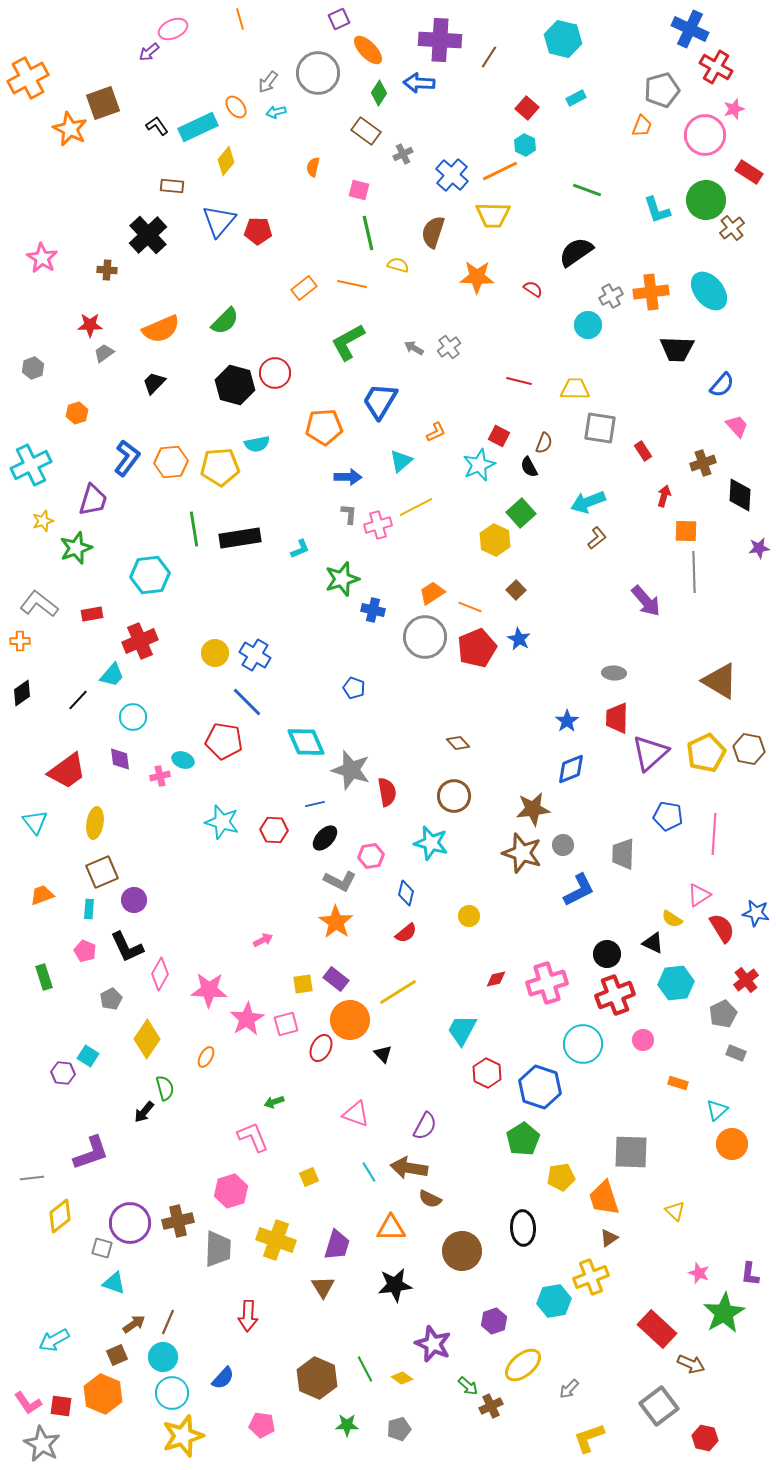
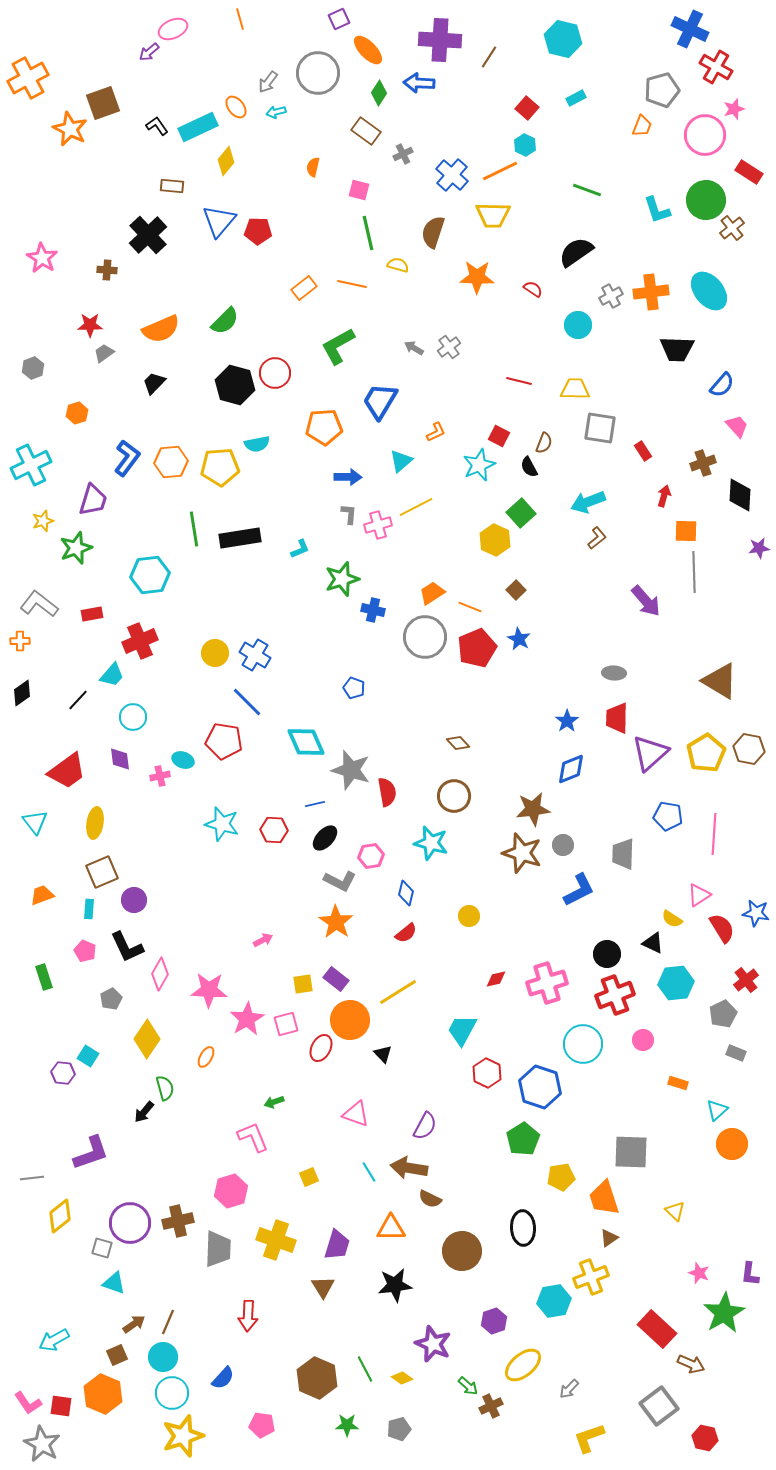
cyan circle at (588, 325): moved 10 px left
green L-shape at (348, 342): moved 10 px left, 4 px down
yellow pentagon at (706, 753): rotated 6 degrees counterclockwise
cyan star at (222, 822): moved 2 px down
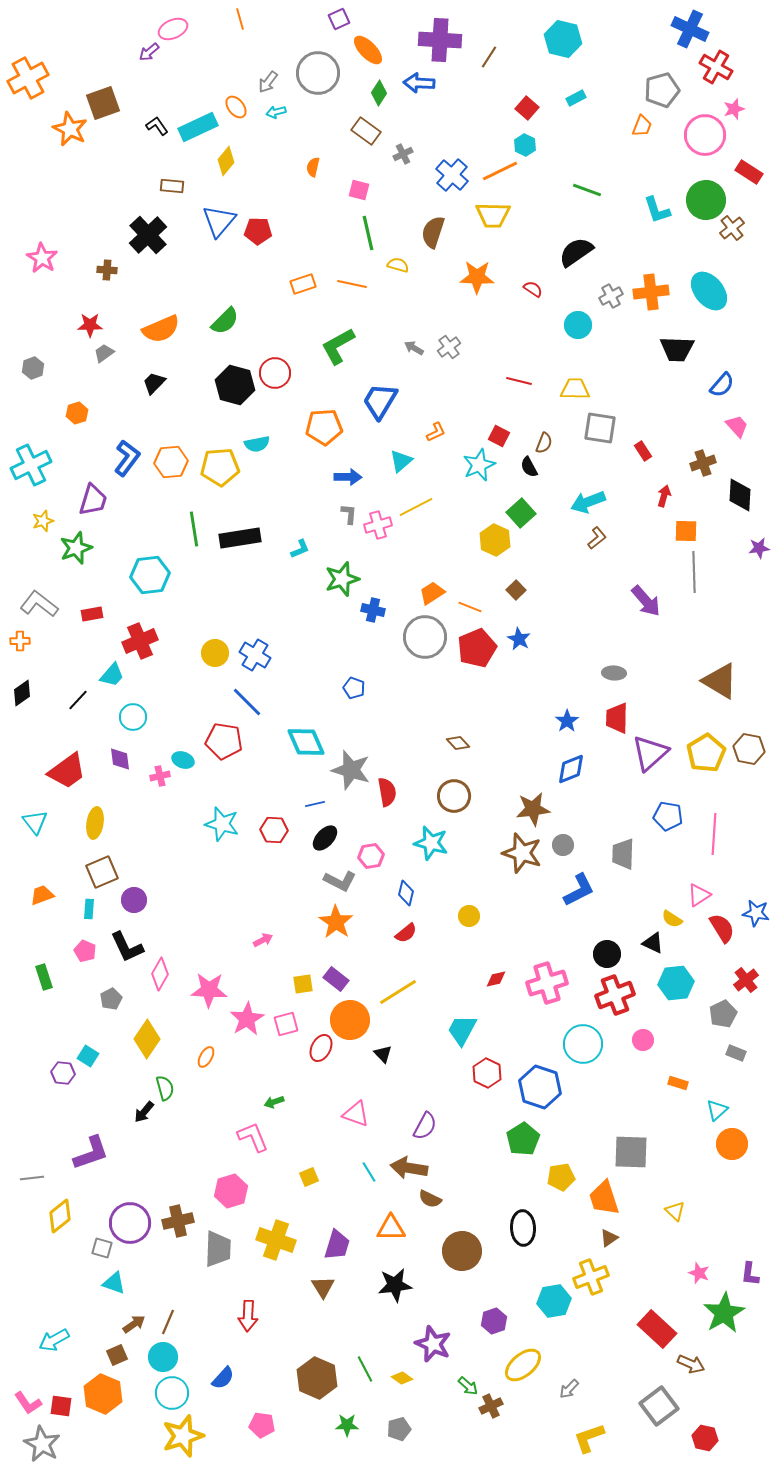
orange rectangle at (304, 288): moved 1 px left, 4 px up; rotated 20 degrees clockwise
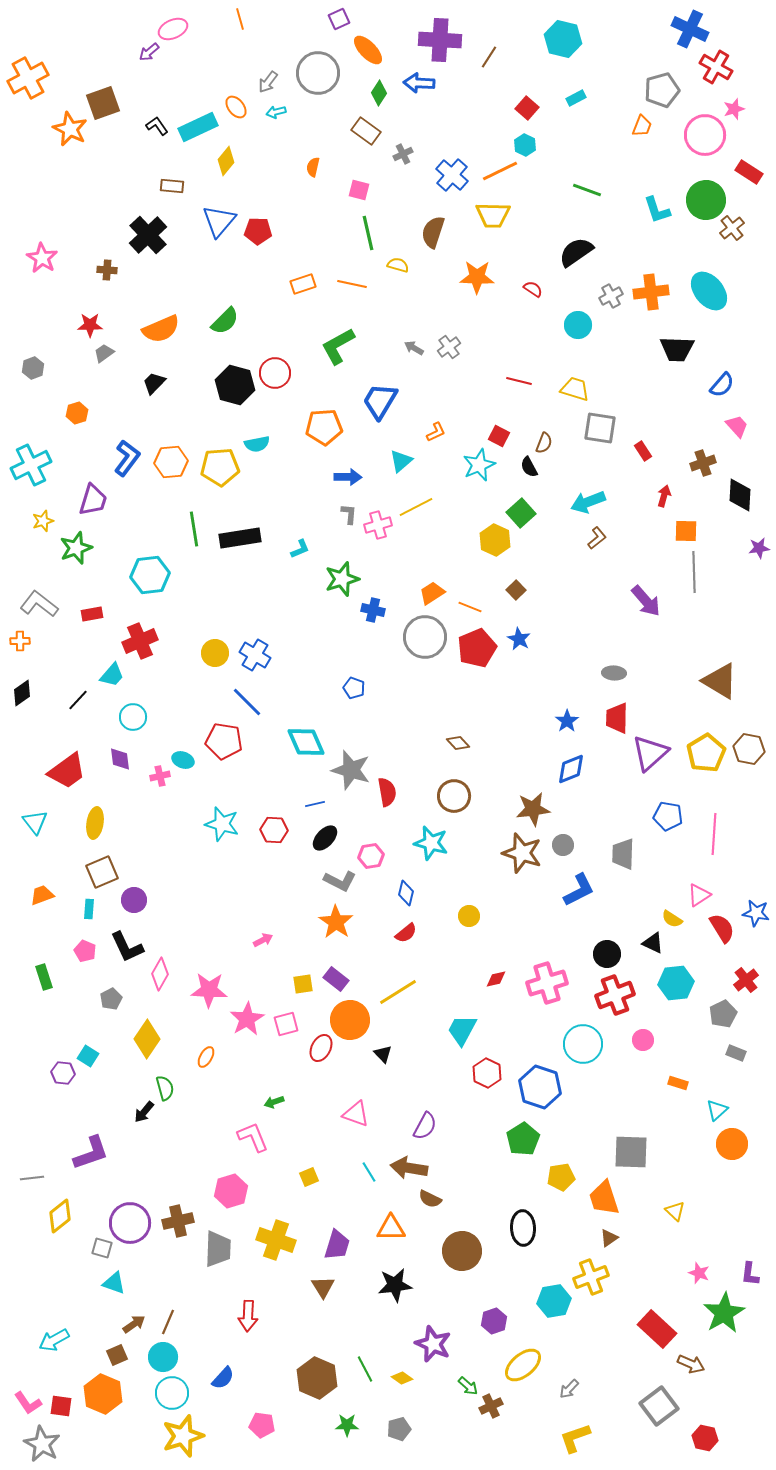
yellow trapezoid at (575, 389): rotated 16 degrees clockwise
yellow L-shape at (589, 1438): moved 14 px left
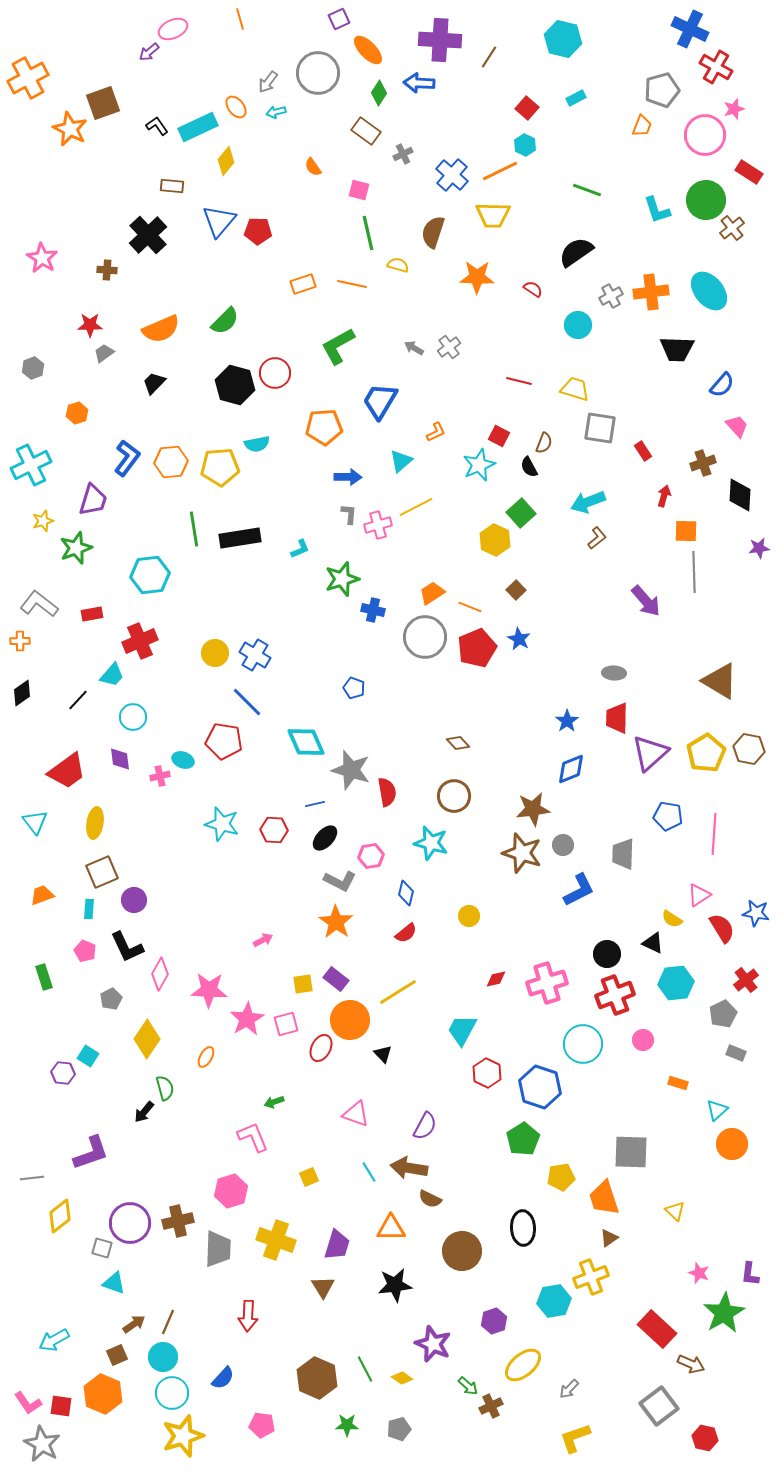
orange semicircle at (313, 167): rotated 48 degrees counterclockwise
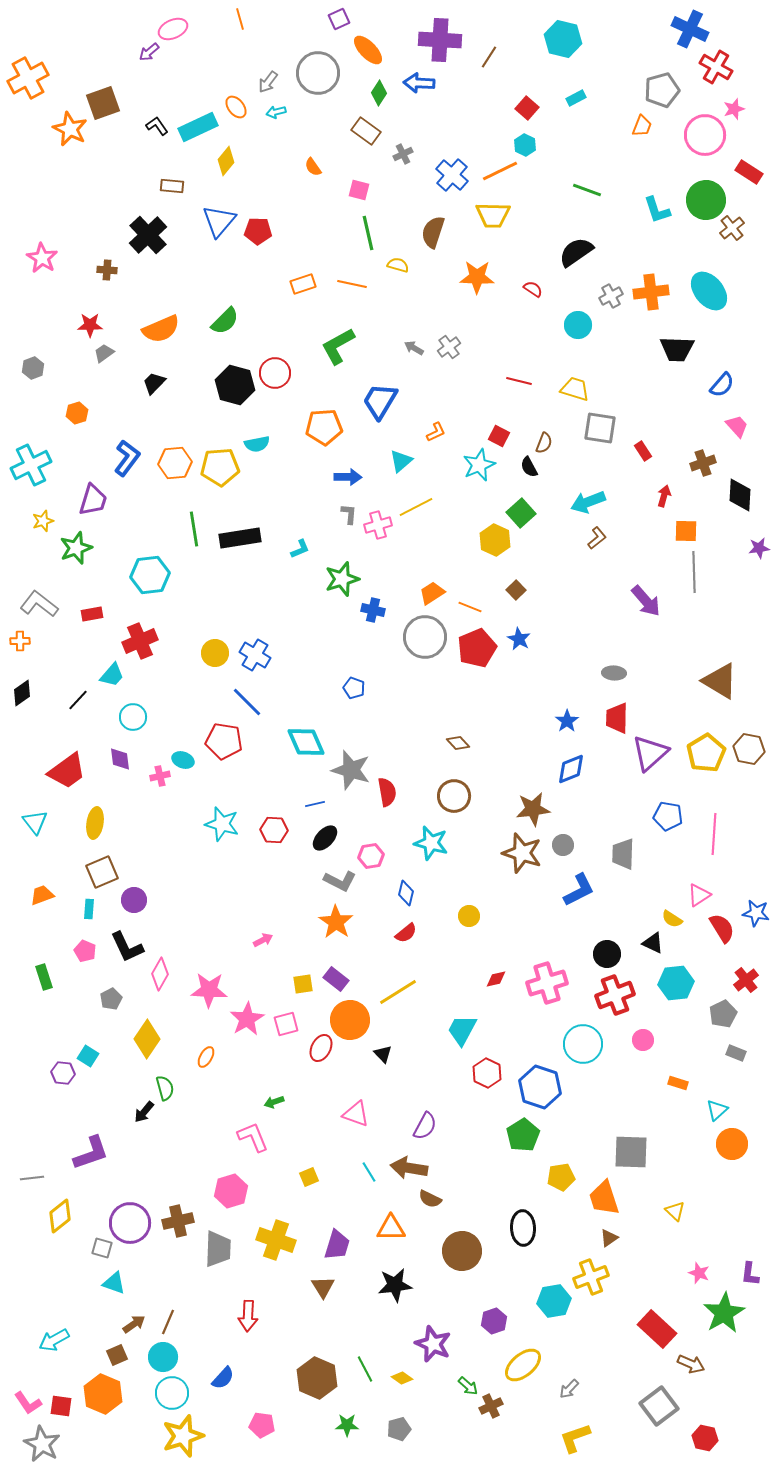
orange hexagon at (171, 462): moved 4 px right, 1 px down
green pentagon at (523, 1139): moved 4 px up
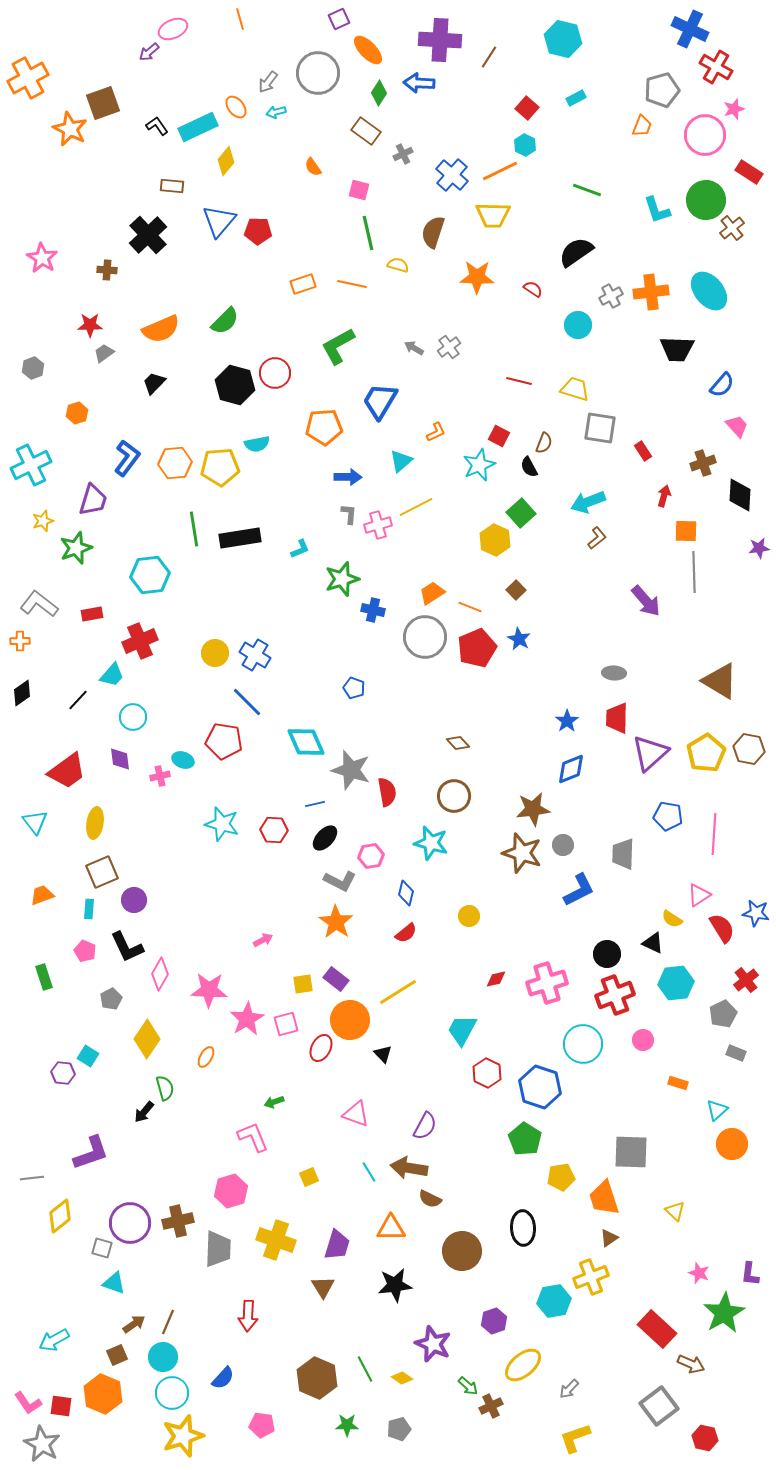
green pentagon at (523, 1135): moved 2 px right, 4 px down; rotated 8 degrees counterclockwise
